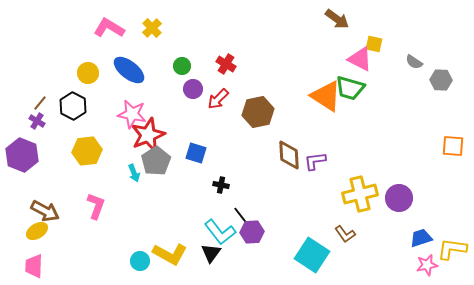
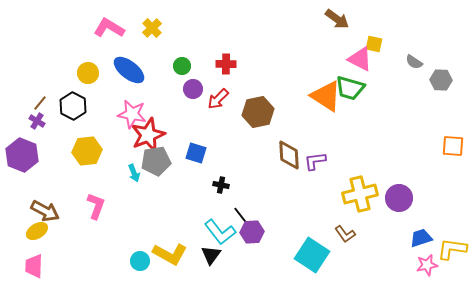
red cross at (226, 64): rotated 30 degrees counterclockwise
gray pentagon at (156, 161): rotated 24 degrees clockwise
black triangle at (211, 253): moved 2 px down
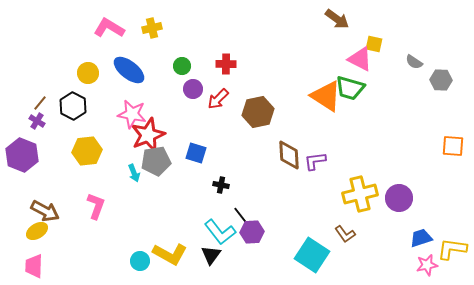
yellow cross at (152, 28): rotated 30 degrees clockwise
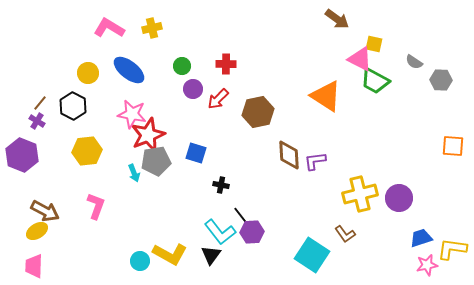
green trapezoid at (350, 88): moved 25 px right, 7 px up; rotated 12 degrees clockwise
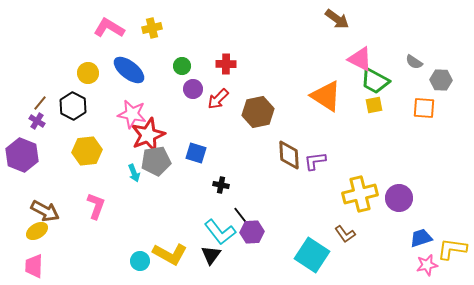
yellow square at (374, 44): moved 61 px down; rotated 24 degrees counterclockwise
orange square at (453, 146): moved 29 px left, 38 px up
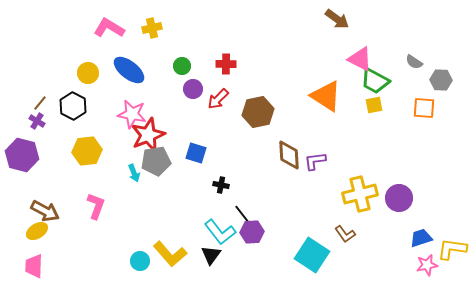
purple hexagon at (22, 155): rotated 8 degrees counterclockwise
black line at (241, 216): moved 1 px right, 2 px up
yellow L-shape at (170, 254): rotated 20 degrees clockwise
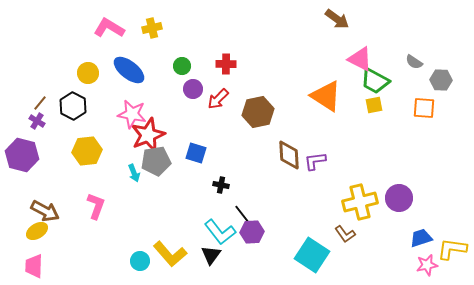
yellow cross at (360, 194): moved 8 px down
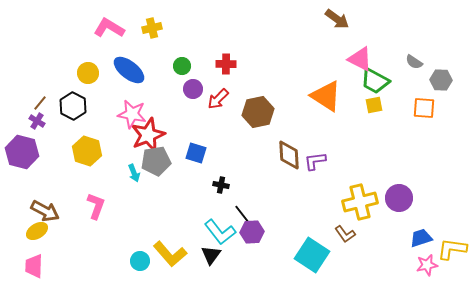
yellow hexagon at (87, 151): rotated 24 degrees clockwise
purple hexagon at (22, 155): moved 3 px up
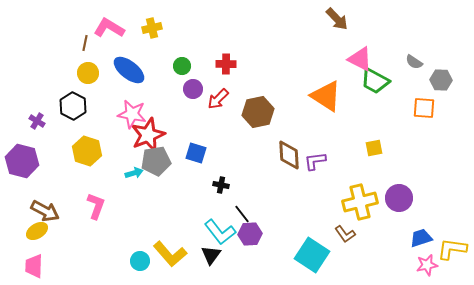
brown arrow at (337, 19): rotated 10 degrees clockwise
brown line at (40, 103): moved 45 px right, 60 px up; rotated 28 degrees counterclockwise
yellow square at (374, 105): moved 43 px down
purple hexagon at (22, 152): moved 9 px down
cyan arrow at (134, 173): rotated 84 degrees counterclockwise
purple hexagon at (252, 232): moved 2 px left, 2 px down
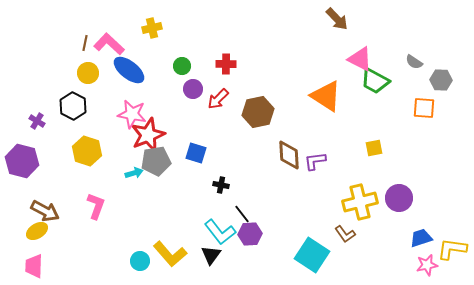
pink L-shape at (109, 28): moved 16 px down; rotated 12 degrees clockwise
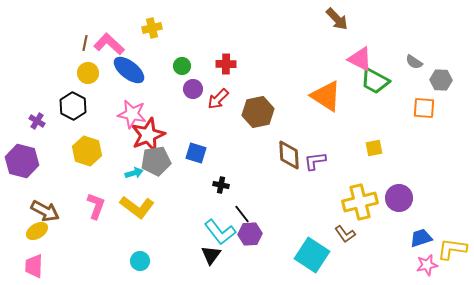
yellow L-shape at (170, 254): moved 33 px left, 47 px up; rotated 12 degrees counterclockwise
